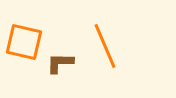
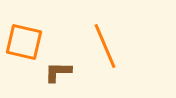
brown L-shape: moved 2 px left, 9 px down
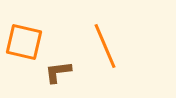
brown L-shape: rotated 8 degrees counterclockwise
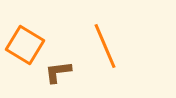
orange square: moved 1 px right, 3 px down; rotated 18 degrees clockwise
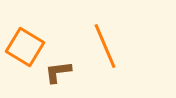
orange square: moved 2 px down
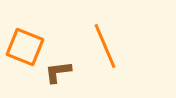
orange square: rotated 9 degrees counterclockwise
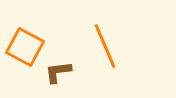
orange square: rotated 6 degrees clockwise
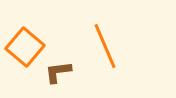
orange square: rotated 12 degrees clockwise
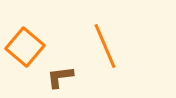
brown L-shape: moved 2 px right, 5 px down
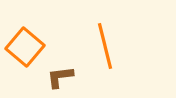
orange line: rotated 9 degrees clockwise
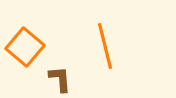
brown L-shape: moved 2 px down; rotated 92 degrees clockwise
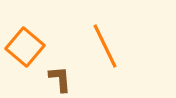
orange line: rotated 12 degrees counterclockwise
